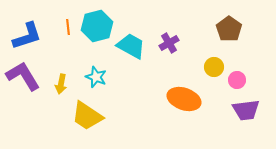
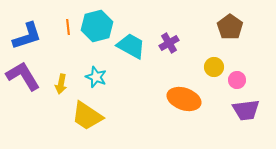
brown pentagon: moved 1 px right, 2 px up
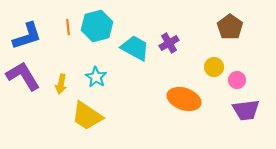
cyan trapezoid: moved 4 px right, 2 px down
cyan star: rotated 10 degrees clockwise
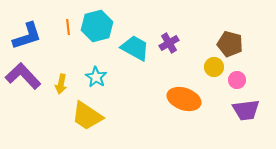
brown pentagon: moved 17 px down; rotated 20 degrees counterclockwise
purple L-shape: rotated 12 degrees counterclockwise
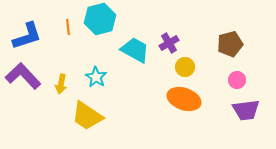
cyan hexagon: moved 3 px right, 7 px up
brown pentagon: rotated 30 degrees counterclockwise
cyan trapezoid: moved 2 px down
yellow circle: moved 29 px left
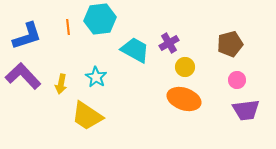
cyan hexagon: rotated 8 degrees clockwise
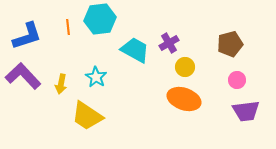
purple trapezoid: moved 1 px down
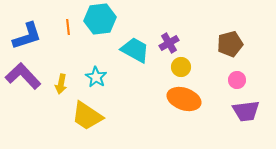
yellow circle: moved 4 px left
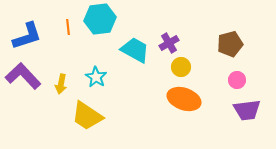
purple trapezoid: moved 1 px right, 1 px up
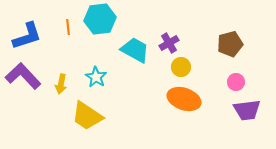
pink circle: moved 1 px left, 2 px down
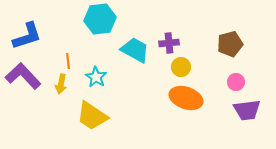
orange line: moved 34 px down
purple cross: rotated 24 degrees clockwise
orange ellipse: moved 2 px right, 1 px up
yellow trapezoid: moved 5 px right
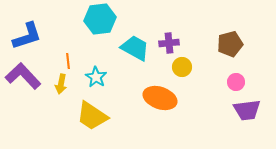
cyan trapezoid: moved 2 px up
yellow circle: moved 1 px right
orange ellipse: moved 26 px left
